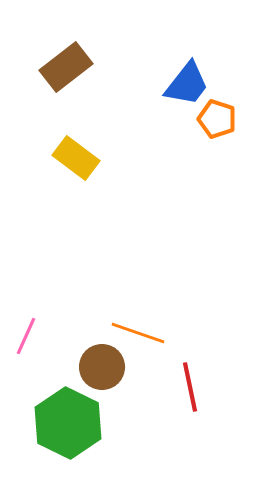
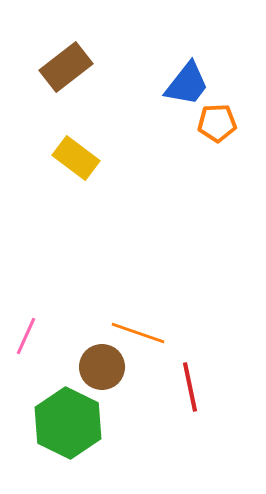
orange pentagon: moved 4 px down; rotated 21 degrees counterclockwise
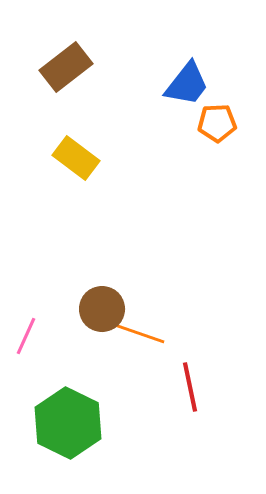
brown circle: moved 58 px up
